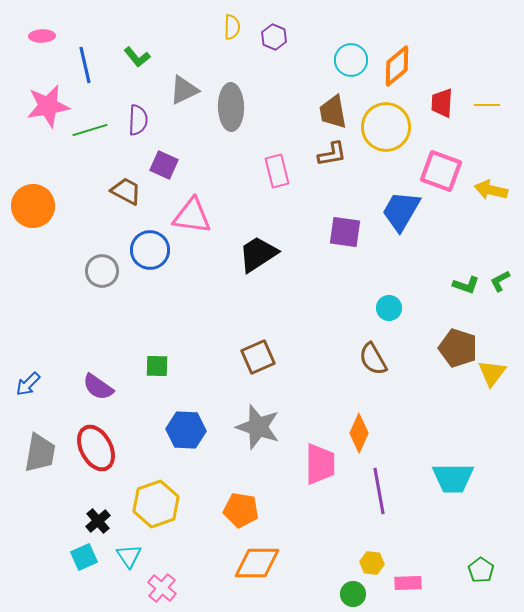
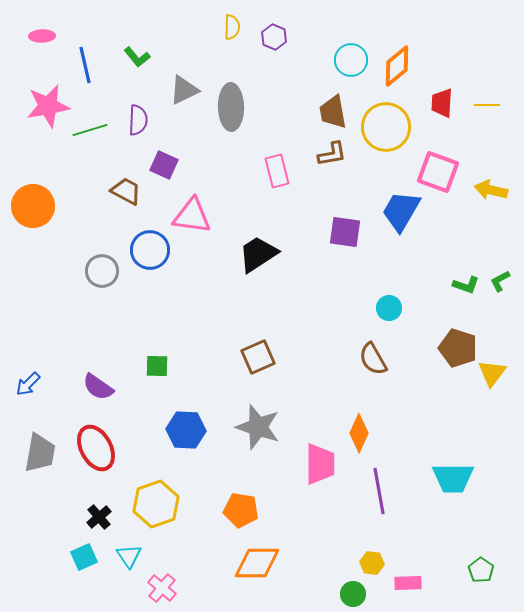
pink square at (441, 171): moved 3 px left, 1 px down
black cross at (98, 521): moved 1 px right, 4 px up
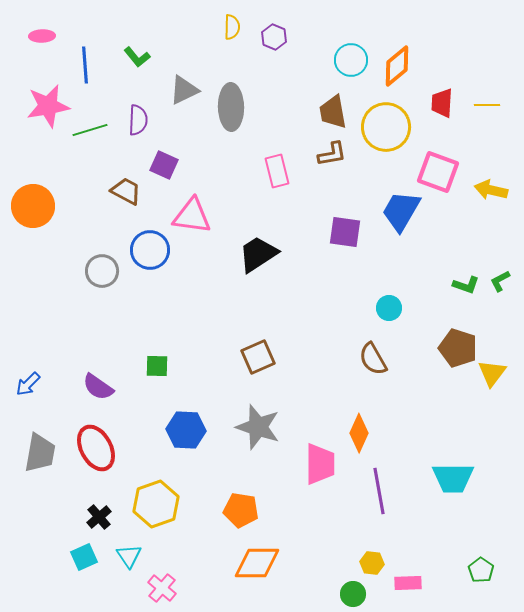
blue line at (85, 65): rotated 9 degrees clockwise
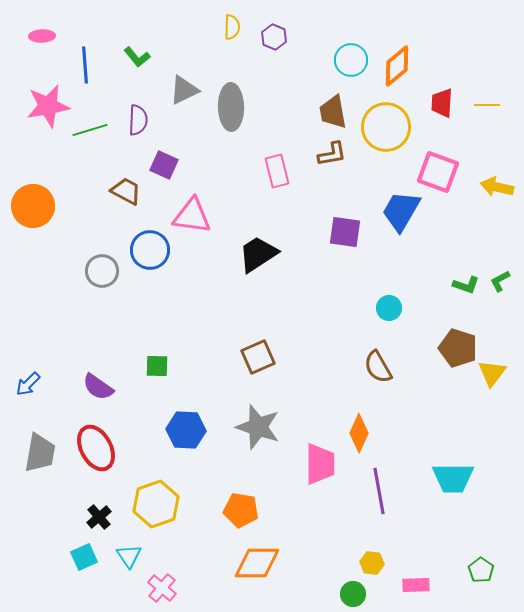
yellow arrow at (491, 190): moved 6 px right, 3 px up
brown semicircle at (373, 359): moved 5 px right, 8 px down
pink rectangle at (408, 583): moved 8 px right, 2 px down
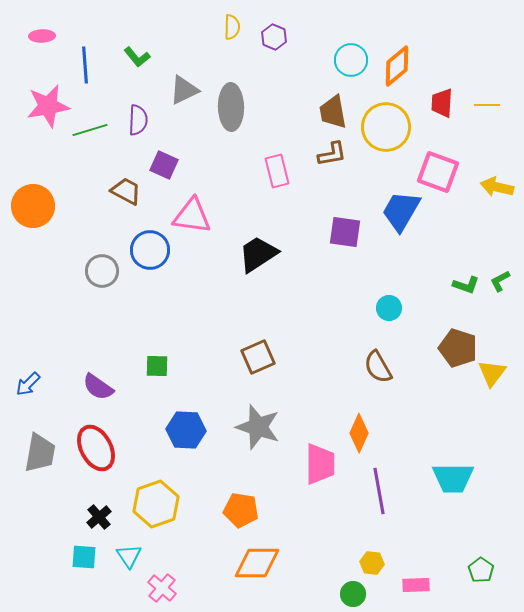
cyan square at (84, 557): rotated 28 degrees clockwise
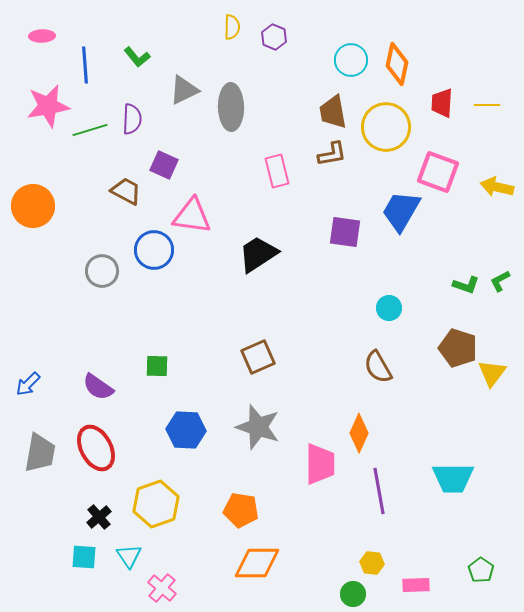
orange diamond at (397, 66): moved 2 px up; rotated 39 degrees counterclockwise
purple semicircle at (138, 120): moved 6 px left, 1 px up
blue circle at (150, 250): moved 4 px right
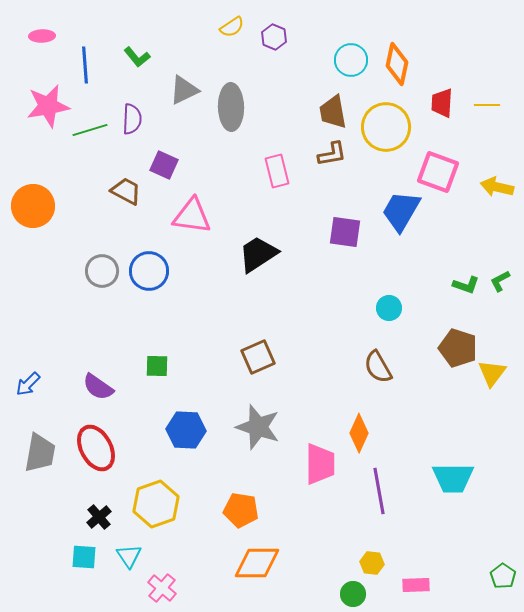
yellow semicircle at (232, 27): rotated 55 degrees clockwise
blue circle at (154, 250): moved 5 px left, 21 px down
green pentagon at (481, 570): moved 22 px right, 6 px down
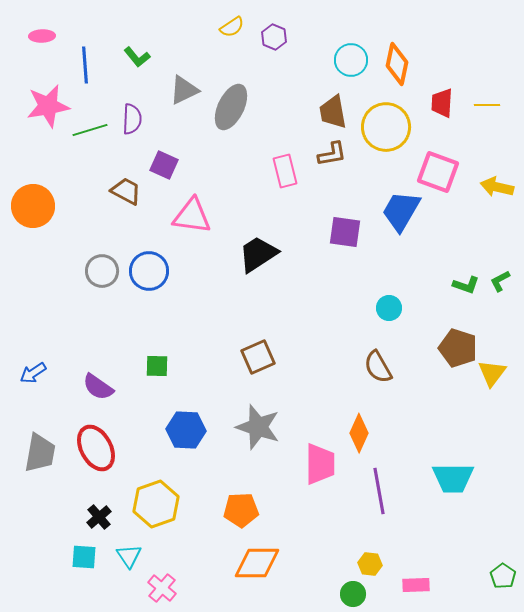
gray ellipse at (231, 107): rotated 27 degrees clockwise
pink rectangle at (277, 171): moved 8 px right
blue arrow at (28, 384): moved 5 px right, 11 px up; rotated 12 degrees clockwise
orange pentagon at (241, 510): rotated 12 degrees counterclockwise
yellow hexagon at (372, 563): moved 2 px left, 1 px down
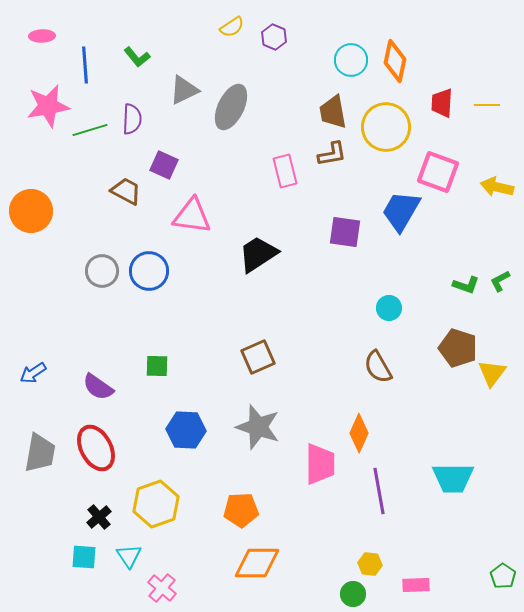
orange diamond at (397, 64): moved 2 px left, 3 px up
orange circle at (33, 206): moved 2 px left, 5 px down
